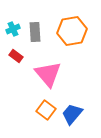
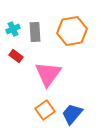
pink triangle: rotated 16 degrees clockwise
orange square: moved 1 px left; rotated 18 degrees clockwise
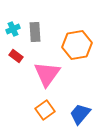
orange hexagon: moved 5 px right, 14 px down
pink triangle: moved 1 px left
blue trapezoid: moved 8 px right
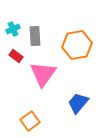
gray rectangle: moved 4 px down
pink triangle: moved 4 px left
orange square: moved 15 px left, 11 px down
blue trapezoid: moved 2 px left, 11 px up
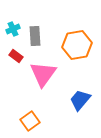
blue trapezoid: moved 2 px right, 3 px up
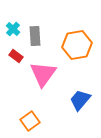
cyan cross: rotated 24 degrees counterclockwise
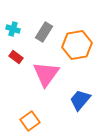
cyan cross: rotated 24 degrees counterclockwise
gray rectangle: moved 9 px right, 4 px up; rotated 36 degrees clockwise
red rectangle: moved 1 px down
pink triangle: moved 3 px right
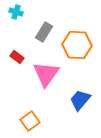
cyan cross: moved 3 px right, 17 px up
orange hexagon: rotated 12 degrees clockwise
red rectangle: moved 1 px right
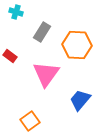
gray rectangle: moved 2 px left
red rectangle: moved 7 px left, 1 px up
